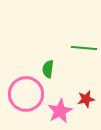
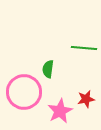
pink circle: moved 2 px left, 2 px up
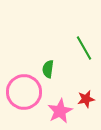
green line: rotated 55 degrees clockwise
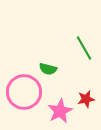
green semicircle: rotated 84 degrees counterclockwise
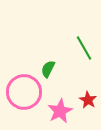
green semicircle: rotated 102 degrees clockwise
red star: moved 2 px right, 1 px down; rotated 30 degrees counterclockwise
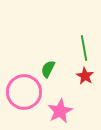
green line: rotated 20 degrees clockwise
red star: moved 3 px left, 24 px up
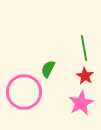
pink star: moved 21 px right, 8 px up
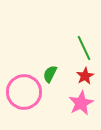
green line: rotated 15 degrees counterclockwise
green semicircle: moved 2 px right, 5 px down
red star: rotated 12 degrees clockwise
